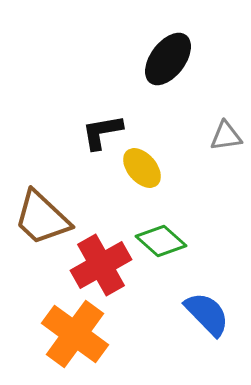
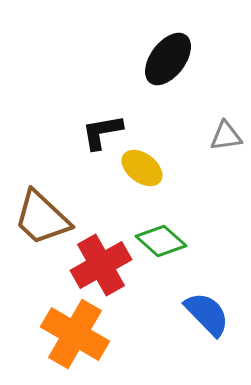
yellow ellipse: rotated 12 degrees counterclockwise
orange cross: rotated 6 degrees counterclockwise
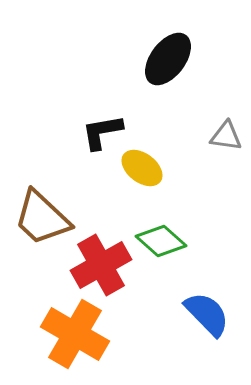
gray triangle: rotated 16 degrees clockwise
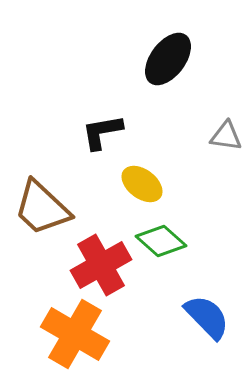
yellow ellipse: moved 16 px down
brown trapezoid: moved 10 px up
blue semicircle: moved 3 px down
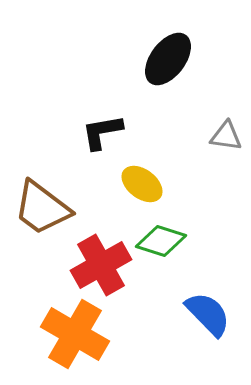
brown trapezoid: rotated 6 degrees counterclockwise
green diamond: rotated 24 degrees counterclockwise
blue semicircle: moved 1 px right, 3 px up
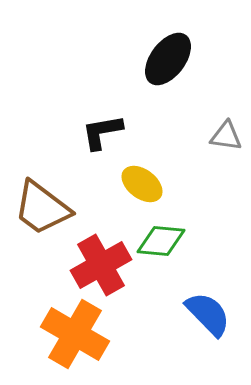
green diamond: rotated 12 degrees counterclockwise
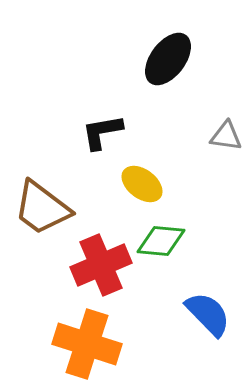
red cross: rotated 6 degrees clockwise
orange cross: moved 12 px right, 10 px down; rotated 12 degrees counterclockwise
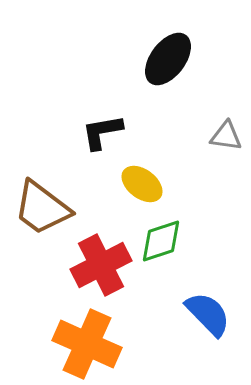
green diamond: rotated 24 degrees counterclockwise
red cross: rotated 4 degrees counterclockwise
orange cross: rotated 6 degrees clockwise
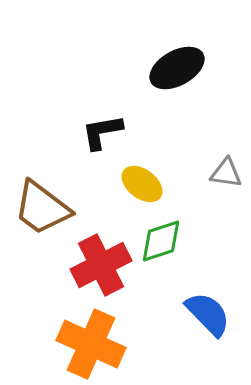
black ellipse: moved 9 px right, 9 px down; rotated 24 degrees clockwise
gray triangle: moved 37 px down
orange cross: moved 4 px right
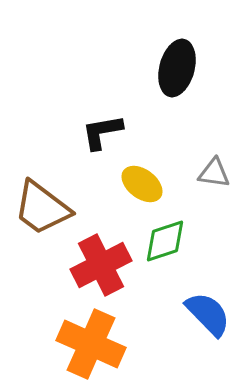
black ellipse: rotated 46 degrees counterclockwise
gray triangle: moved 12 px left
green diamond: moved 4 px right
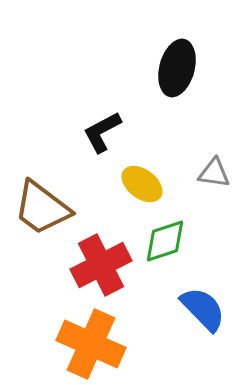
black L-shape: rotated 18 degrees counterclockwise
blue semicircle: moved 5 px left, 5 px up
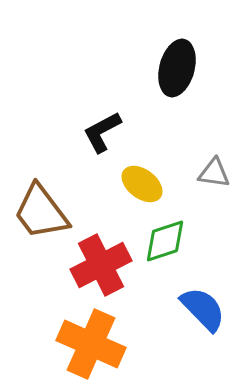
brown trapezoid: moved 1 px left, 4 px down; rotated 16 degrees clockwise
